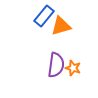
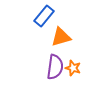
orange triangle: moved 11 px down
purple semicircle: moved 1 px left, 2 px down
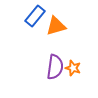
blue rectangle: moved 9 px left
orange triangle: moved 5 px left, 11 px up
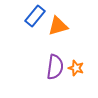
orange triangle: moved 2 px right
orange star: moved 3 px right
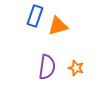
blue rectangle: rotated 20 degrees counterclockwise
purple semicircle: moved 8 px left
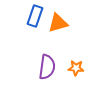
orange triangle: moved 3 px up
orange star: rotated 14 degrees counterclockwise
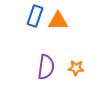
orange triangle: moved 2 px up; rotated 15 degrees clockwise
purple semicircle: moved 1 px left
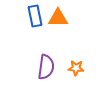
blue rectangle: rotated 30 degrees counterclockwise
orange triangle: moved 3 px up
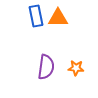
blue rectangle: moved 1 px right
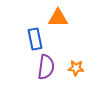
blue rectangle: moved 1 px left, 23 px down
